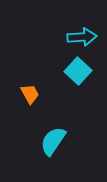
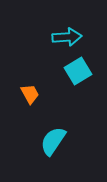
cyan arrow: moved 15 px left
cyan square: rotated 16 degrees clockwise
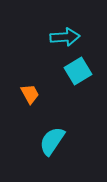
cyan arrow: moved 2 px left
cyan semicircle: moved 1 px left
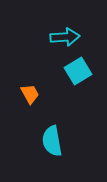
cyan semicircle: rotated 44 degrees counterclockwise
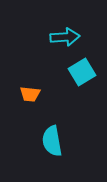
cyan square: moved 4 px right, 1 px down
orange trapezoid: rotated 125 degrees clockwise
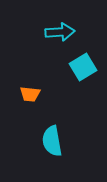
cyan arrow: moved 5 px left, 5 px up
cyan square: moved 1 px right, 5 px up
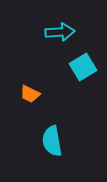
orange trapezoid: rotated 20 degrees clockwise
